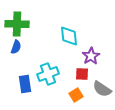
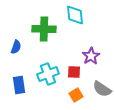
green cross: moved 27 px right, 5 px down
cyan diamond: moved 6 px right, 21 px up
red square: moved 8 px left, 2 px up
blue rectangle: moved 6 px left, 1 px down
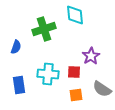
green cross: rotated 20 degrees counterclockwise
cyan cross: rotated 25 degrees clockwise
orange square: rotated 24 degrees clockwise
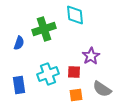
blue semicircle: moved 3 px right, 4 px up
cyan cross: rotated 25 degrees counterclockwise
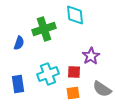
blue rectangle: moved 1 px left, 1 px up
orange square: moved 3 px left, 2 px up
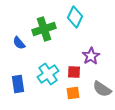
cyan diamond: moved 2 px down; rotated 30 degrees clockwise
blue semicircle: rotated 120 degrees clockwise
cyan cross: rotated 15 degrees counterclockwise
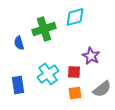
cyan diamond: rotated 50 degrees clockwise
blue semicircle: rotated 24 degrees clockwise
purple star: rotated 12 degrees counterclockwise
blue rectangle: moved 1 px down
gray semicircle: rotated 72 degrees counterclockwise
orange square: moved 2 px right
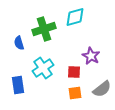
cyan cross: moved 5 px left, 6 px up
